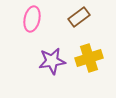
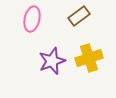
brown rectangle: moved 1 px up
purple star: rotated 12 degrees counterclockwise
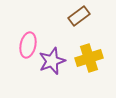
pink ellipse: moved 4 px left, 26 px down
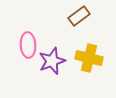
pink ellipse: rotated 15 degrees counterclockwise
yellow cross: rotated 32 degrees clockwise
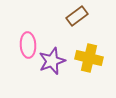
brown rectangle: moved 2 px left
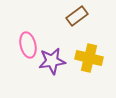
pink ellipse: rotated 10 degrees counterclockwise
purple star: rotated 12 degrees clockwise
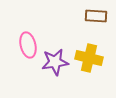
brown rectangle: moved 19 px right; rotated 40 degrees clockwise
purple star: moved 3 px right, 1 px down
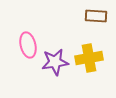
yellow cross: rotated 24 degrees counterclockwise
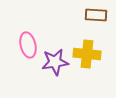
brown rectangle: moved 1 px up
yellow cross: moved 2 px left, 4 px up; rotated 16 degrees clockwise
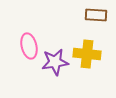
pink ellipse: moved 1 px right, 1 px down
